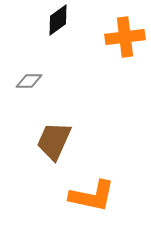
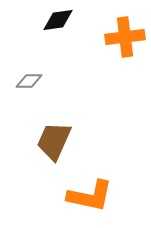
black diamond: rotated 28 degrees clockwise
orange L-shape: moved 2 px left
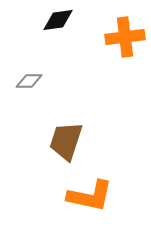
brown trapezoid: moved 12 px right; rotated 6 degrees counterclockwise
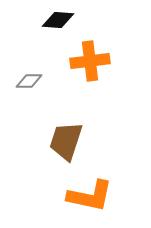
black diamond: rotated 12 degrees clockwise
orange cross: moved 35 px left, 24 px down
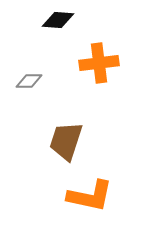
orange cross: moved 9 px right, 2 px down
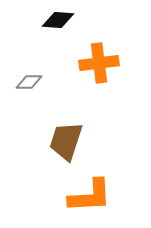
gray diamond: moved 1 px down
orange L-shape: rotated 15 degrees counterclockwise
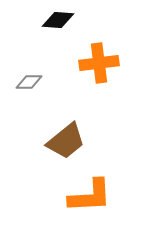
brown trapezoid: rotated 147 degrees counterclockwise
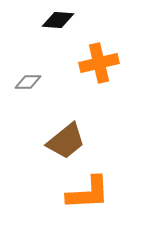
orange cross: rotated 6 degrees counterclockwise
gray diamond: moved 1 px left
orange L-shape: moved 2 px left, 3 px up
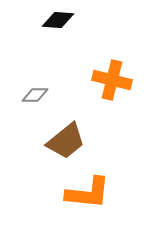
orange cross: moved 13 px right, 17 px down; rotated 27 degrees clockwise
gray diamond: moved 7 px right, 13 px down
orange L-shape: rotated 9 degrees clockwise
